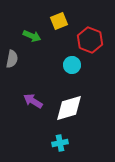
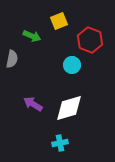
purple arrow: moved 3 px down
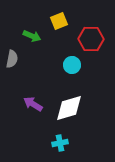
red hexagon: moved 1 px right, 1 px up; rotated 20 degrees counterclockwise
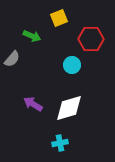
yellow square: moved 3 px up
gray semicircle: rotated 30 degrees clockwise
